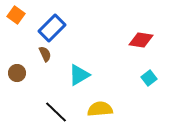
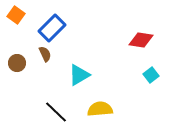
brown circle: moved 10 px up
cyan square: moved 2 px right, 3 px up
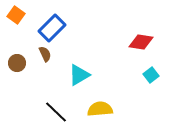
red diamond: moved 2 px down
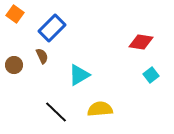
orange square: moved 1 px left, 1 px up
brown semicircle: moved 3 px left, 2 px down
brown circle: moved 3 px left, 2 px down
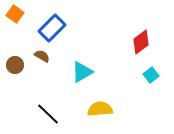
red diamond: rotated 45 degrees counterclockwise
brown semicircle: rotated 35 degrees counterclockwise
brown circle: moved 1 px right
cyan triangle: moved 3 px right, 3 px up
black line: moved 8 px left, 2 px down
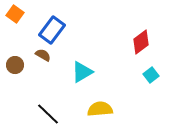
blue rectangle: moved 2 px down; rotated 8 degrees counterclockwise
brown semicircle: moved 1 px right, 1 px up
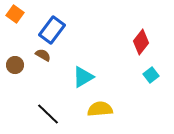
red diamond: rotated 15 degrees counterclockwise
cyan triangle: moved 1 px right, 5 px down
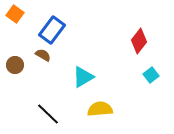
red diamond: moved 2 px left, 1 px up
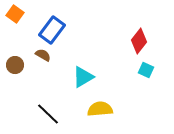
cyan square: moved 5 px left, 5 px up; rotated 28 degrees counterclockwise
